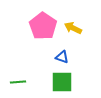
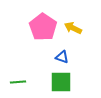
pink pentagon: moved 1 px down
green square: moved 1 px left
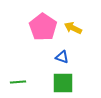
green square: moved 2 px right, 1 px down
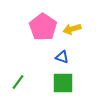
yellow arrow: moved 1 px left, 1 px down; rotated 42 degrees counterclockwise
green line: rotated 49 degrees counterclockwise
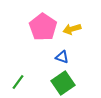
green square: rotated 35 degrees counterclockwise
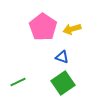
green line: rotated 28 degrees clockwise
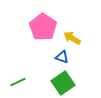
yellow arrow: moved 9 px down; rotated 48 degrees clockwise
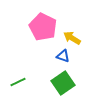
pink pentagon: rotated 8 degrees counterclockwise
blue triangle: moved 1 px right, 1 px up
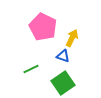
yellow arrow: rotated 84 degrees clockwise
green line: moved 13 px right, 13 px up
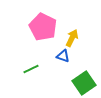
green square: moved 21 px right
